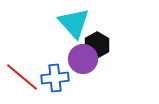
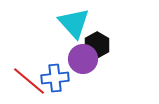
red line: moved 7 px right, 4 px down
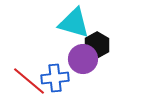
cyan triangle: rotated 32 degrees counterclockwise
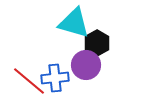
black hexagon: moved 2 px up
purple circle: moved 3 px right, 6 px down
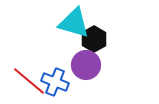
black hexagon: moved 3 px left, 4 px up
blue cross: moved 4 px down; rotated 28 degrees clockwise
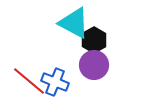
cyan triangle: rotated 12 degrees clockwise
black hexagon: moved 1 px down
purple circle: moved 8 px right
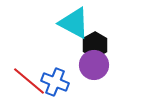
black hexagon: moved 1 px right, 5 px down
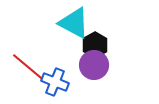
red line: moved 1 px left, 14 px up
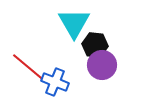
cyan triangle: rotated 32 degrees clockwise
black hexagon: rotated 25 degrees counterclockwise
purple circle: moved 8 px right
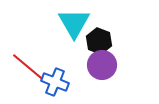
black hexagon: moved 4 px right, 4 px up; rotated 15 degrees clockwise
